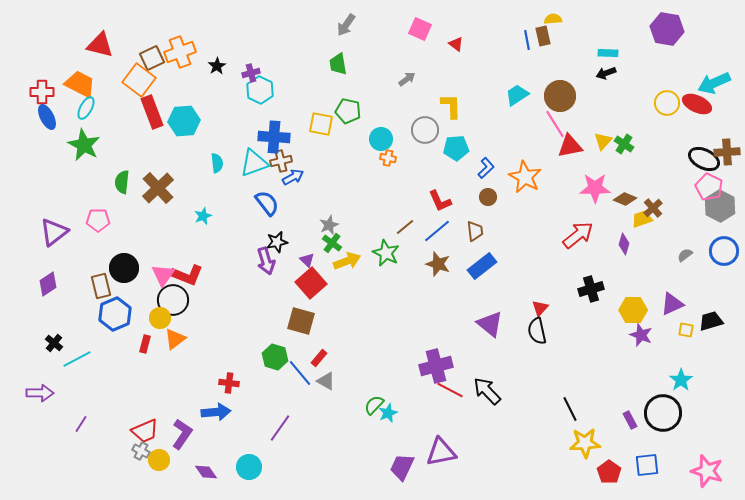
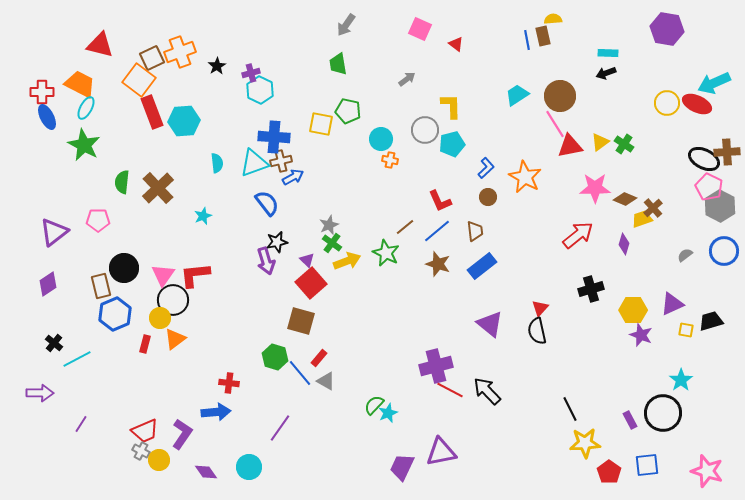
yellow triangle at (603, 141): moved 3 px left, 1 px down; rotated 12 degrees clockwise
cyan pentagon at (456, 148): moved 4 px left, 4 px up; rotated 10 degrees counterclockwise
orange cross at (388, 158): moved 2 px right, 2 px down
red L-shape at (187, 275): moved 8 px right; rotated 152 degrees clockwise
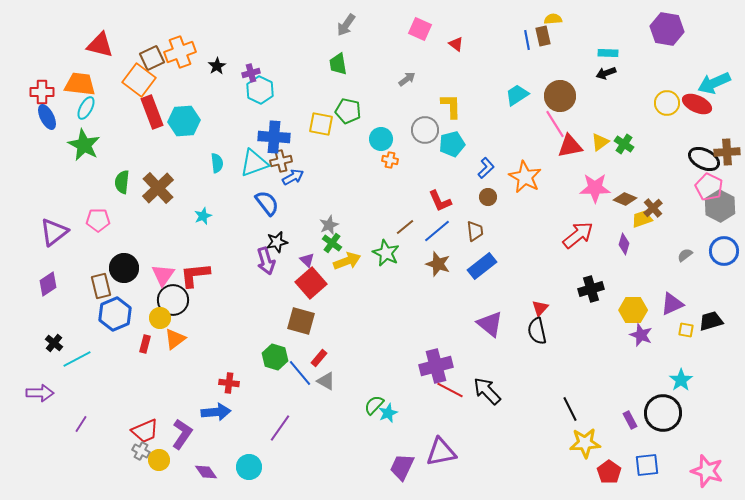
orange trapezoid at (80, 84): rotated 20 degrees counterclockwise
